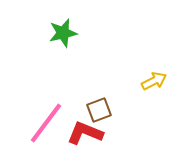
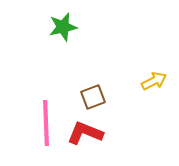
green star: moved 6 px up
brown square: moved 6 px left, 13 px up
pink line: rotated 39 degrees counterclockwise
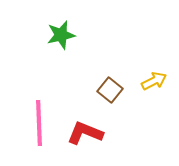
green star: moved 2 px left, 8 px down
brown square: moved 17 px right, 7 px up; rotated 30 degrees counterclockwise
pink line: moved 7 px left
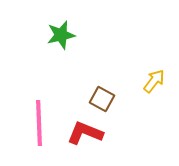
yellow arrow: rotated 25 degrees counterclockwise
brown square: moved 8 px left, 9 px down; rotated 10 degrees counterclockwise
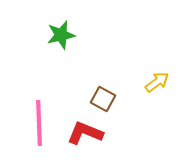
yellow arrow: moved 3 px right, 1 px down; rotated 15 degrees clockwise
brown square: moved 1 px right
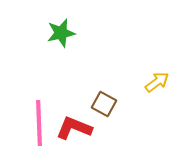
green star: moved 2 px up
brown square: moved 1 px right, 5 px down
red L-shape: moved 11 px left, 5 px up
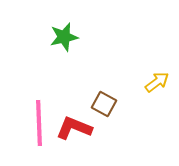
green star: moved 3 px right, 4 px down
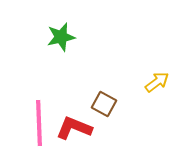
green star: moved 3 px left
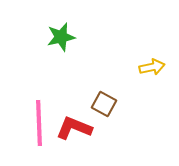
yellow arrow: moved 5 px left, 15 px up; rotated 25 degrees clockwise
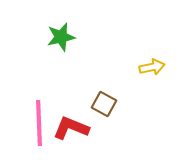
red L-shape: moved 3 px left
